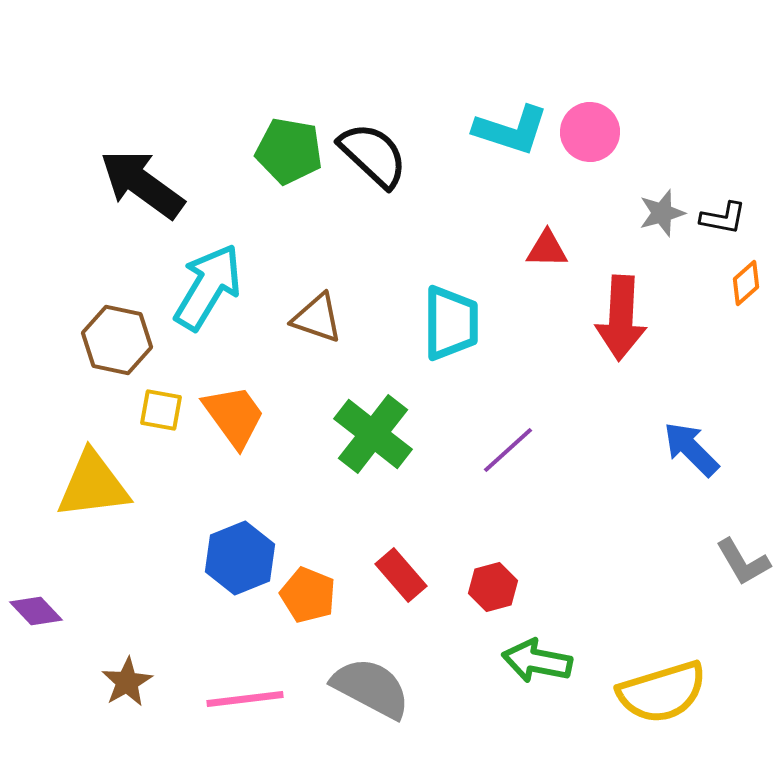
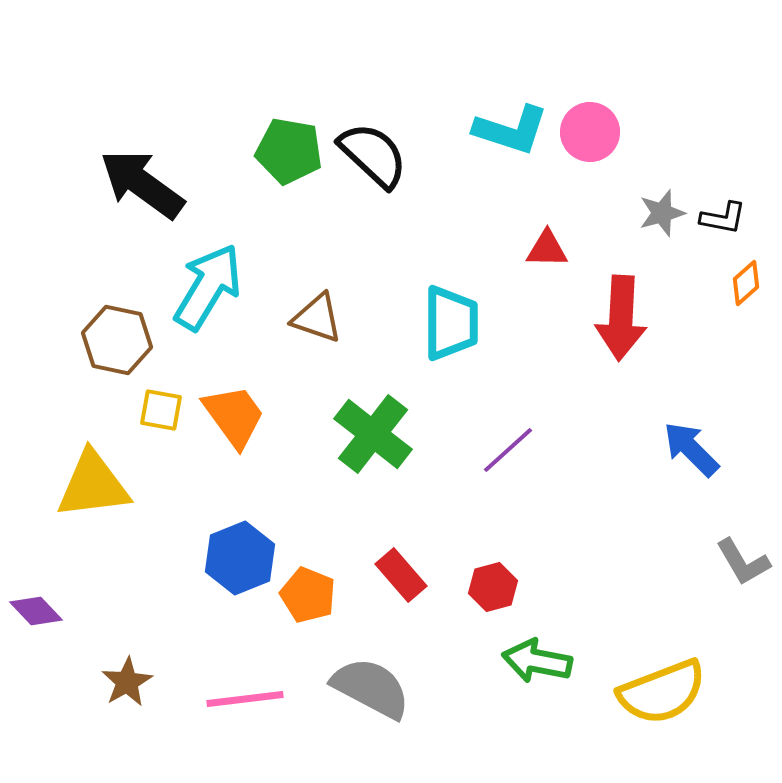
yellow semicircle: rotated 4 degrees counterclockwise
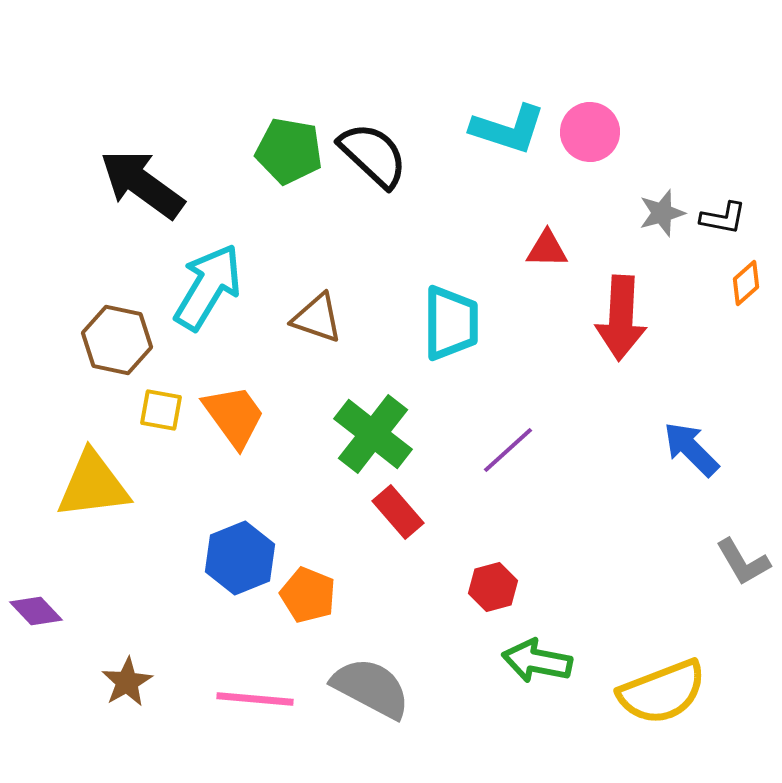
cyan L-shape: moved 3 px left, 1 px up
red rectangle: moved 3 px left, 63 px up
pink line: moved 10 px right; rotated 12 degrees clockwise
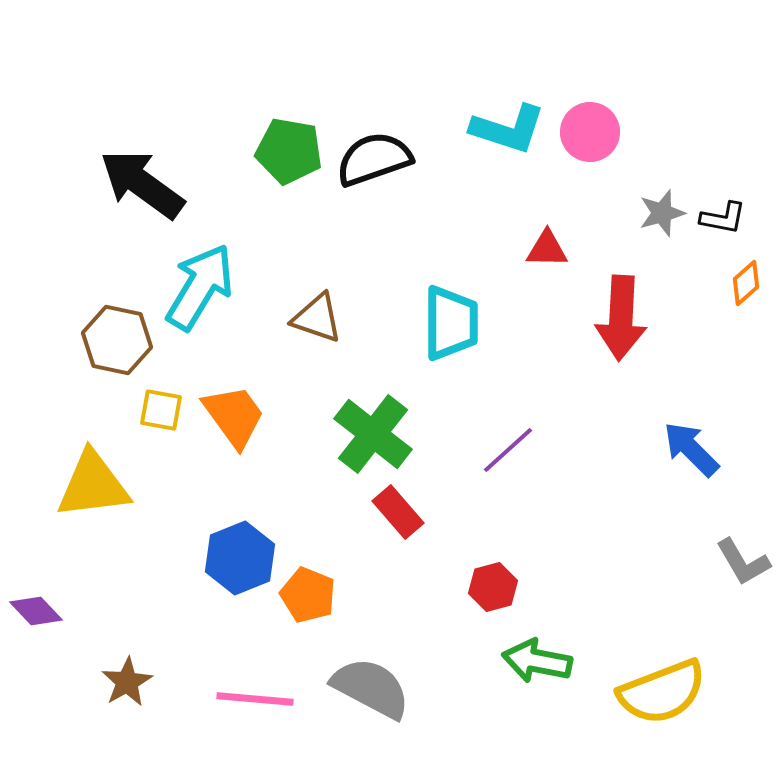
black semicircle: moved 1 px right, 4 px down; rotated 62 degrees counterclockwise
cyan arrow: moved 8 px left
